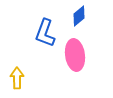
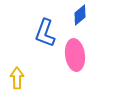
blue diamond: moved 1 px right, 1 px up
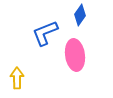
blue diamond: rotated 15 degrees counterclockwise
blue L-shape: rotated 48 degrees clockwise
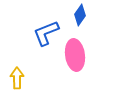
blue L-shape: moved 1 px right
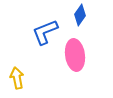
blue L-shape: moved 1 px left, 1 px up
yellow arrow: rotated 10 degrees counterclockwise
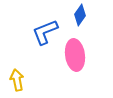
yellow arrow: moved 2 px down
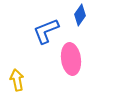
blue L-shape: moved 1 px right, 1 px up
pink ellipse: moved 4 px left, 4 px down
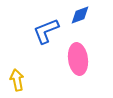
blue diamond: rotated 35 degrees clockwise
pink ellipse: moved 7 px right
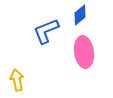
blue diamond: rotated 20 degrees counterclockwise
pink ellipse: moved 6 px right, 7 px up
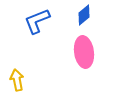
blue diamond: moved 4 px right
blue L-shape: moved 9 px left, 10 px up
